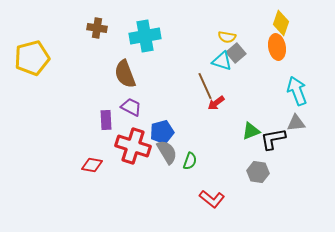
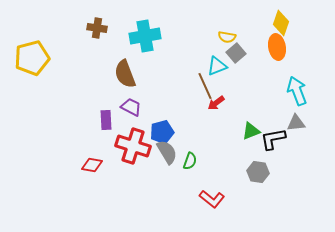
cyan triangle: moved 5 px left, 5 px down; rotated 40 degrees counterclockwise
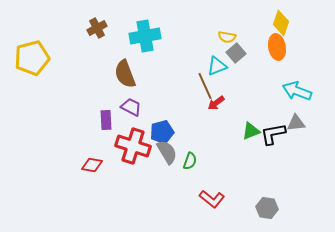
brown cross: rotated 36 degrees counterclockwise
cyan arrow: rotated 48 degrees counterclockwise
black L-shape: moved 5 px up
gray hexagon: moved 9 px right, 36 px down
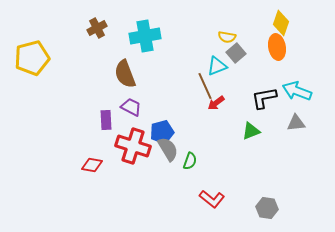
black L-shape: moved 9 px left, 36 px up
gray semicircle: moved 1 px right, 3 px up
